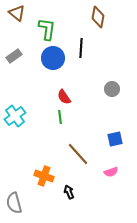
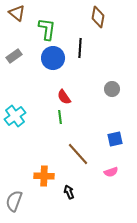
black line: moved 1 px left
orange cross: rotated 18 degrees counterclockwise
gray semicircle: moved 2 px up; rotated 35 degrees clockwise
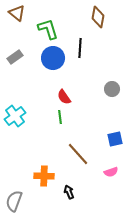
green L-shape: moved 1 px right; rotated 25 degrees counterclockwise
gray rectangle: moved 1 px right, 1 px down
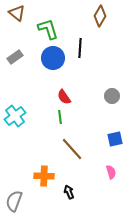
brown diamond: moved 2 px right, 1 px up; rotated 20 degrees clockwise
gray circle: moved 7 px down
brown line: moved 6 px left, 5 px up
pink semicircle: rotated 88 degrees counterclockwise
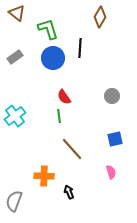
brown diamond: moved 1 px down
green line: moved 1 px left, 1 px up
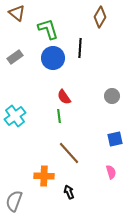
brown line: moved 3 px left, 4 px down
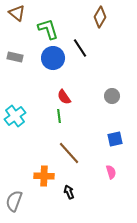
black line: rotated 36 degrees counterclockwise
gray rectangle: rotated 49 degrees clockwise
